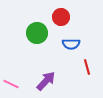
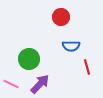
green circle: moved 8 px left, 26 px down
blue semicircle: moved 2 px down
purple arrow: moved 6 px left, 3 px down
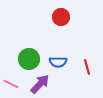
blue semicircle: moved 13 px left, 16 px down
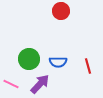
red circle: moved 6 px up
red line: moved 1 px right, 1 px up
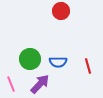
green circle: moved 1 px right
pink line: rotated 42 degrees clockwise
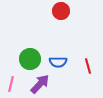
pink line: rotated 35 degrees clockwise
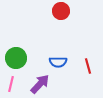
green circle: moved 14 px left, 1 px up
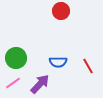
red line: rotated 14 degrees counterclockwise
pink line: moved 2 px right, 1 px up; rotated 42 degrees clockwise
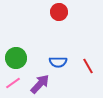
red circle: moved 2 px left, 1 px down
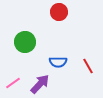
green circle: moved 9 px right, 16 px up
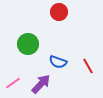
green circle: moved 3 px right, 2 px down
blue semicircle: rotated 18 degrees clockwise
purple arrow: moved 1 px right
